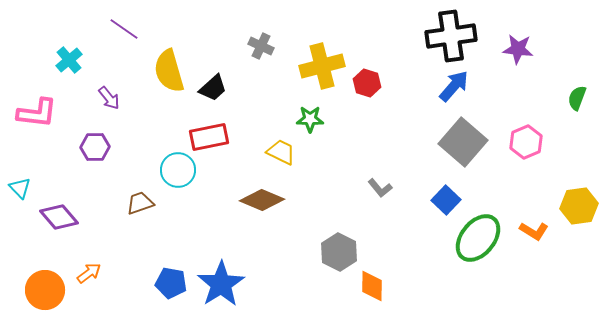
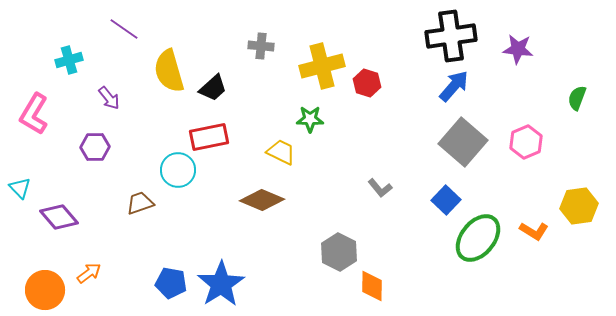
gray cross: rotated 20 degrees counterclockwise
cyan cross: rotated 24 degrees clockwise
pink L-shape: moved 3 px left, 1 px down; rotated 114 degrees clockwise
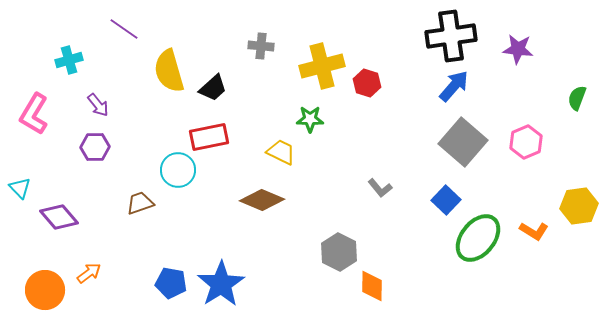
purple arrow: moved 11 px left, 7 px down
